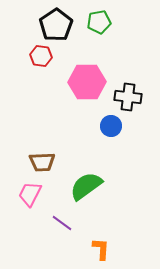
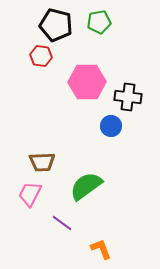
black pentagon: rotated 24 degrees counterclockwise
orange L-shape: rotated 25 degrees counterclockwise
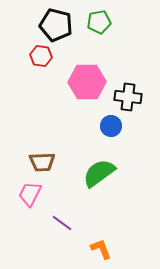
green semicircle: moved 13 px right, 13 px up
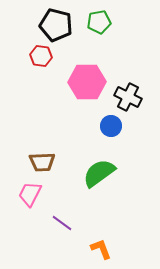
black cross: rotated 20 degrees clockwise
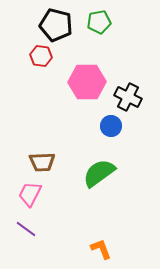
purple line: moved 36 px left, 6 px down
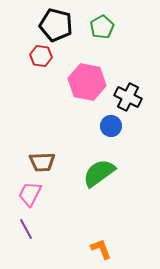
green pentagon: moved 3 px right, 5 px down; rotated 20 degrees counterclockwise
pink hexagon: rotated 12 degrees clockwise
purple line: rotated 25 degrees clockwise
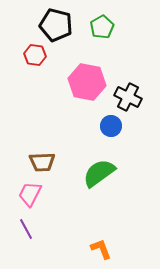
red hexagon: moved 6 px left, 1 px up
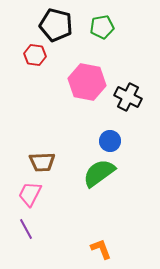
green pentagon: rotated 20 degrees clockwise
blue circle: moved 1 px left, 15 px down
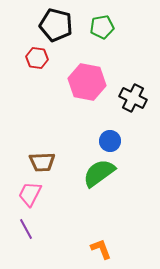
red hexagon: moved 2 px right, 3 px down
black cross: moved 5 px right, 1 px down
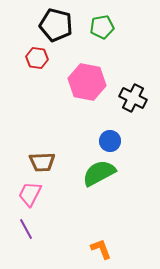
green semicircle: rotated 8 degrees clockwise
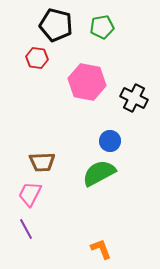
black cross: moved 1 px right
